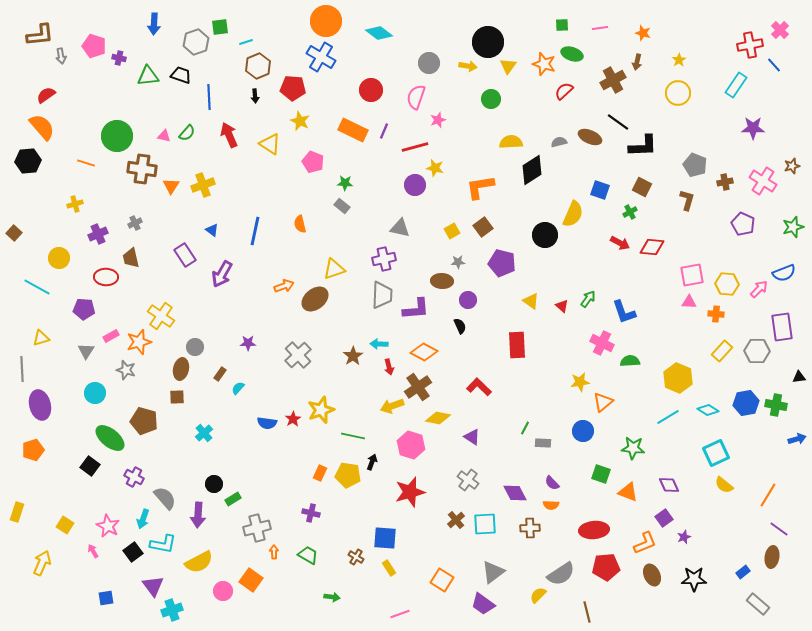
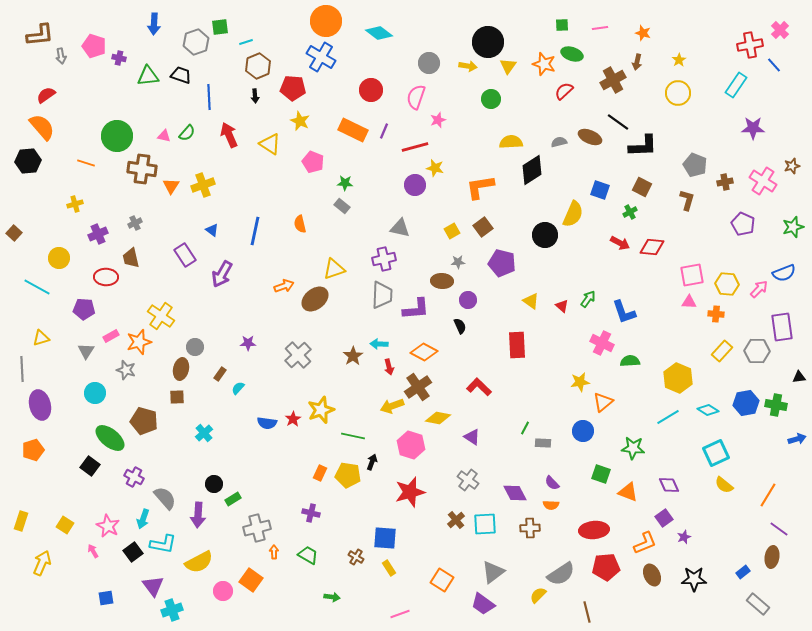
yellow rectangle at (17, 512): moved 4 px right, 9 px down
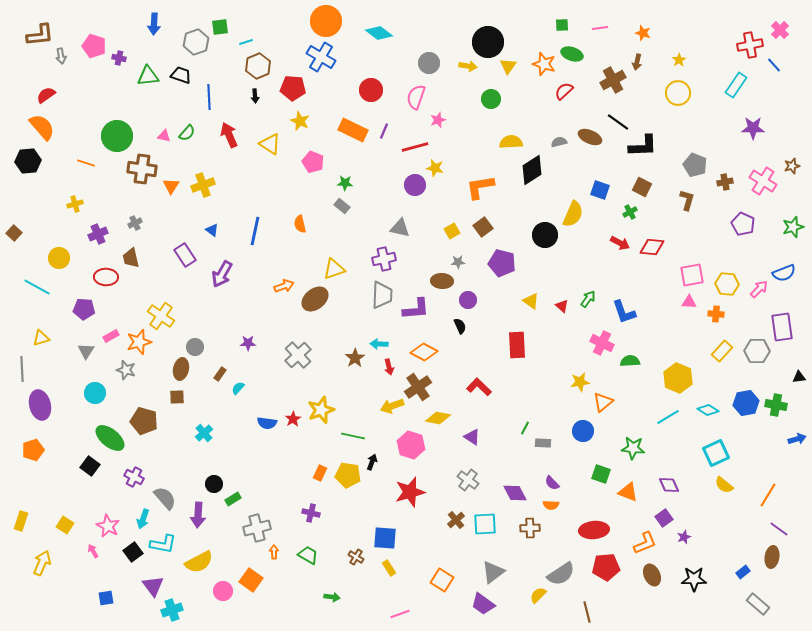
brown star at (353, 356): moved 2 px right, 2 px down
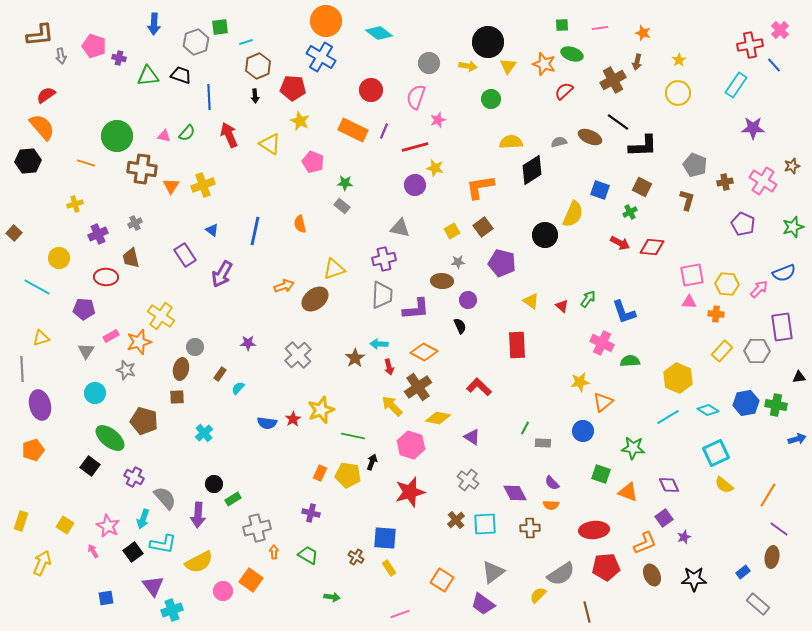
yellow arrow at (392, 406): rotated 65 degrees clockwise
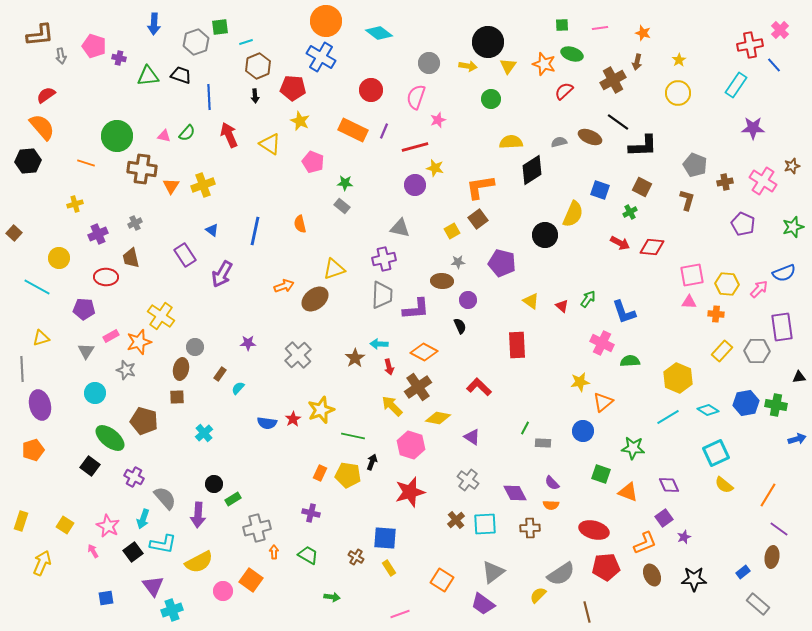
brown square at (483, 227): moved 5 px left, 8 px up
red ellipse at (594, 530): rotated 20 degrees clockwise
